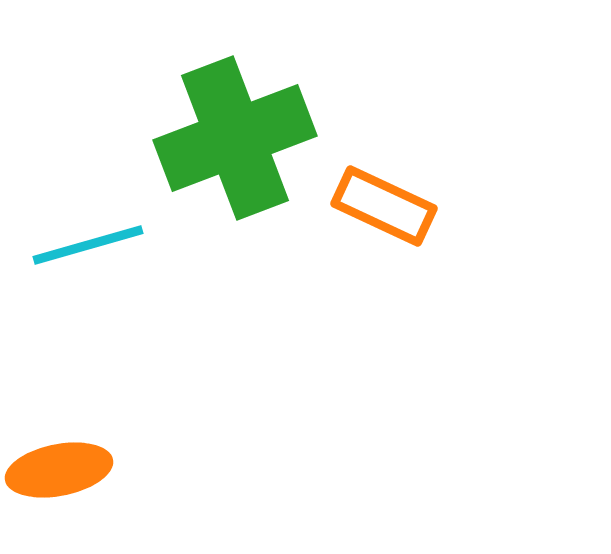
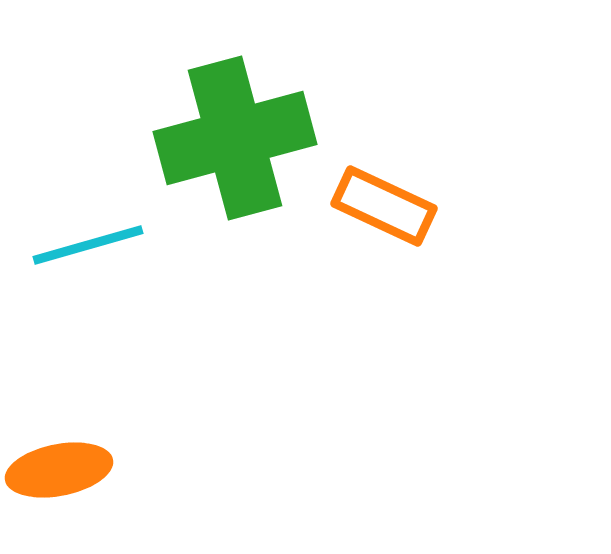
green cross: rotated 6 degrees clockwise
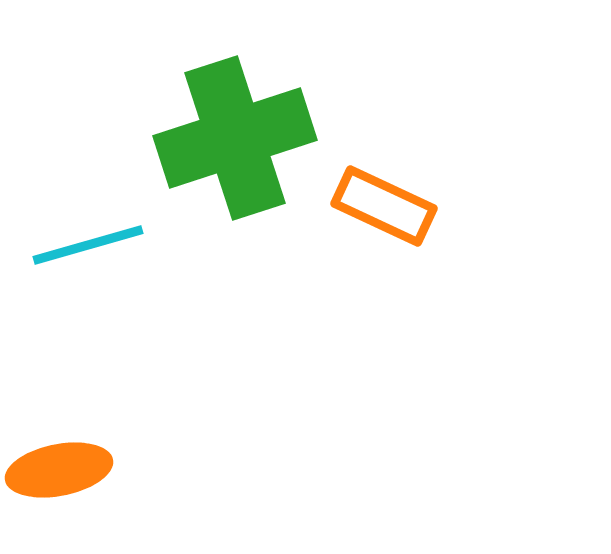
green cross: rotated 3 degrees counterclockwise
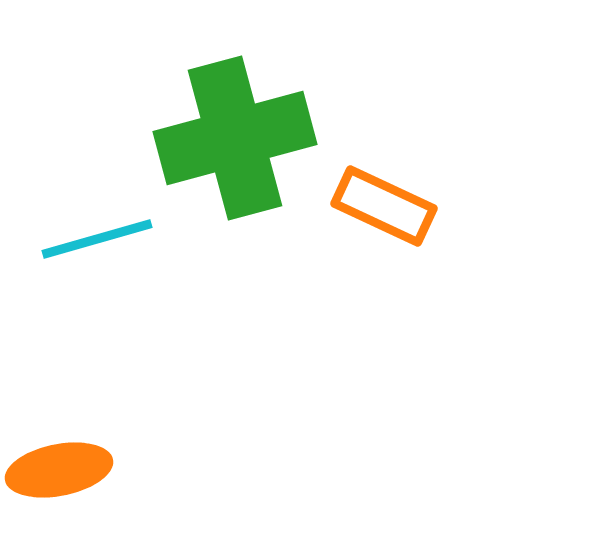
green cross: rotated 3 degrees clockwise
cyan line: moved 9 px right, 6 px up
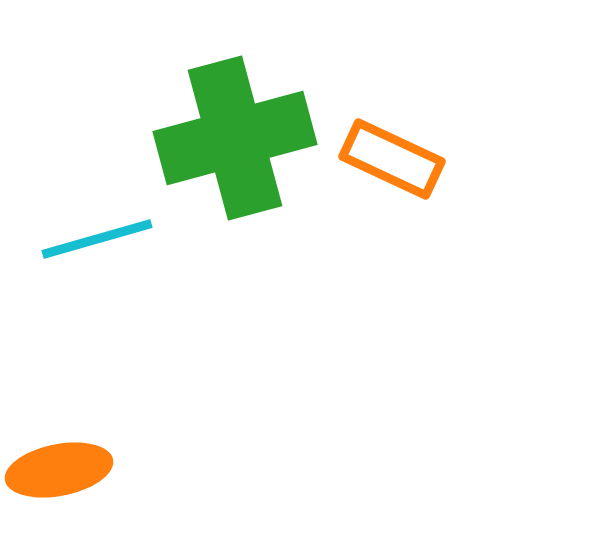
orange rectangle: moved 8 px right, 47 px up
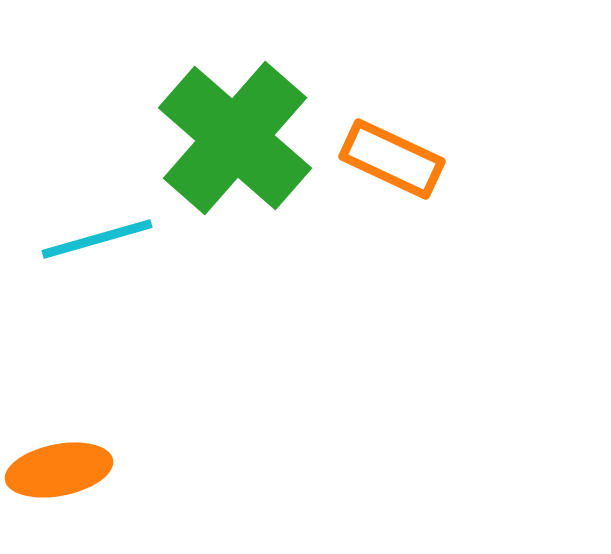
green cross: rotated 34 degrees counterclockwise
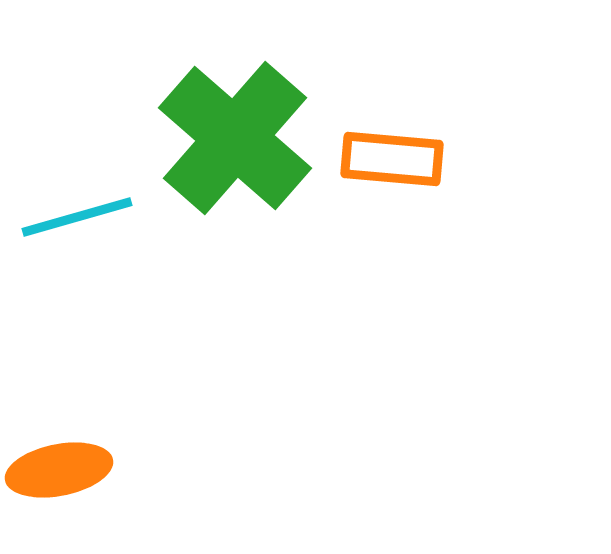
orange rectangle: rotated 20 degrees counterclockwise
cyan line: moved 20 px left, 22 px up
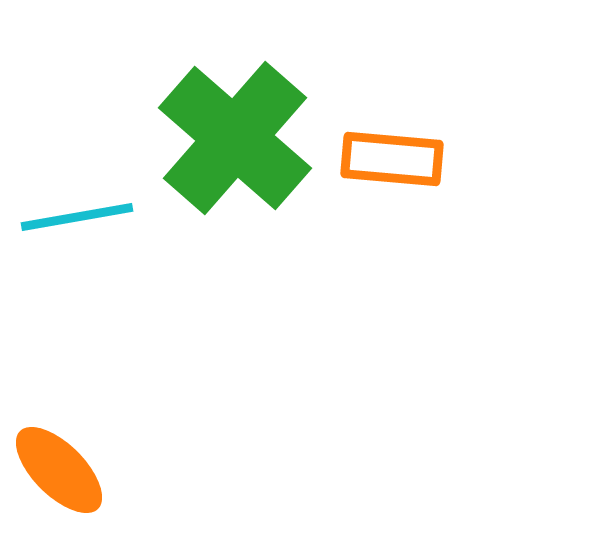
cyan line: rotated 6 degrees clockwise
orange ellipse: rotated 56 degrees clockwise
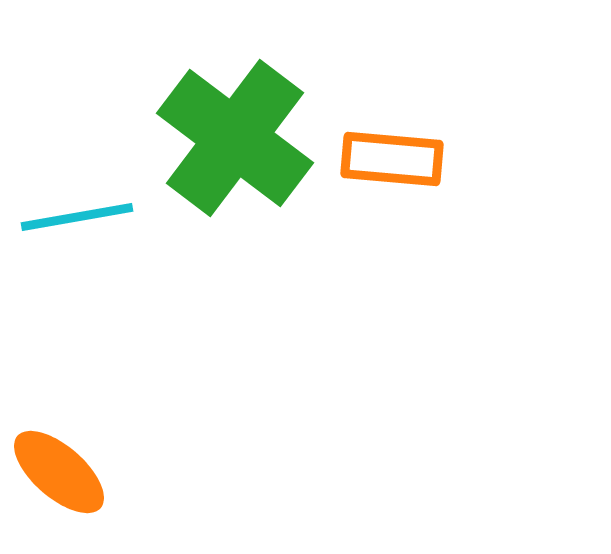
green cross: rotated 4 degrees counterclockwise
orange ellipse: moved 2 px down; rotated 4 degrees counterclockwise
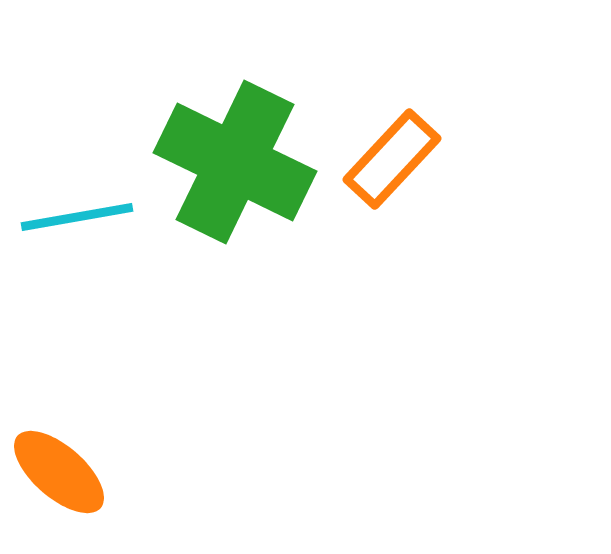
green cross: moved 24 px down; rotated 11 degrees counterclockwise
orange rectangle: rotated 52 degrees counterclockwise
